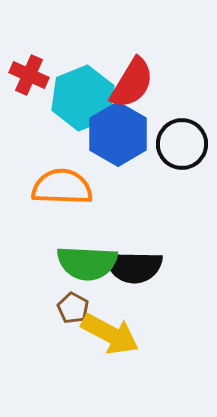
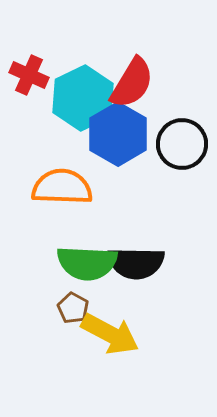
cyan hexagon: rotated 4 degrees counterclockwise
black semicircle: moved 2 px right, 4 px up
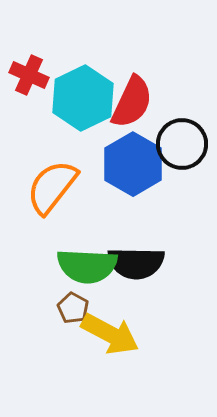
red semicircle: moved 19 px down; rotated 6 degrees counterclockwise
blue hexagon: moved 15 px right, 30 px down
orange semicircle: moved 10 px left; rotated 54 degrees counterclockwise
green semicircle: moved 3 px down
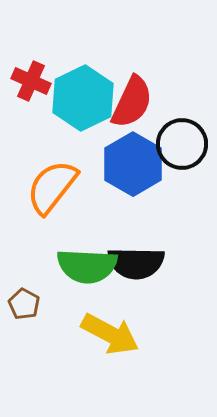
red cross: moved 2 px right, 6 px down
brown pentagon: moved 49 px left, 4 px up
